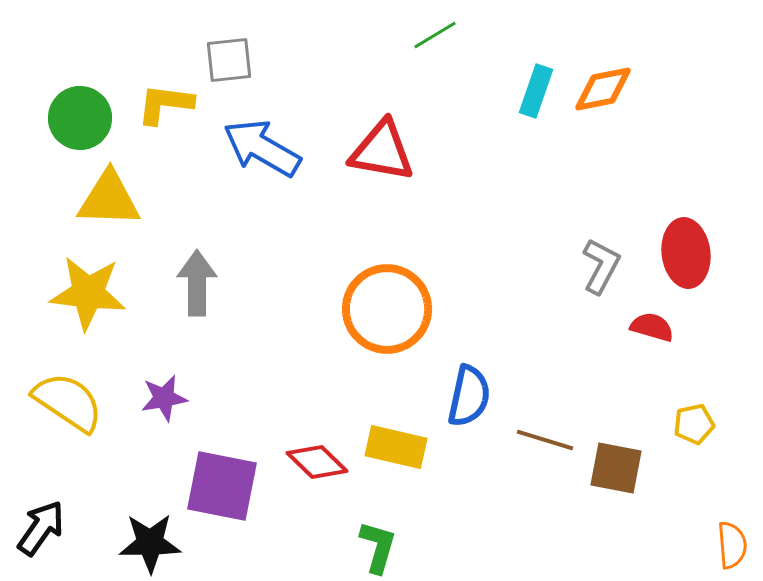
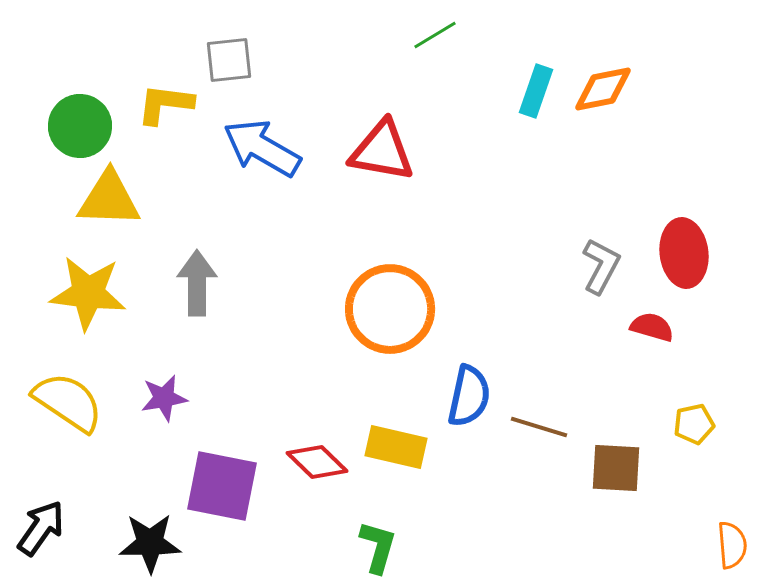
green circle: moved 8 px down
red ellipse: moved 2 px left
orange circle: moved 3 px right
brown line: moved 6 px left, 13 px up
brown square: rotated 8 degrees counterclockwise
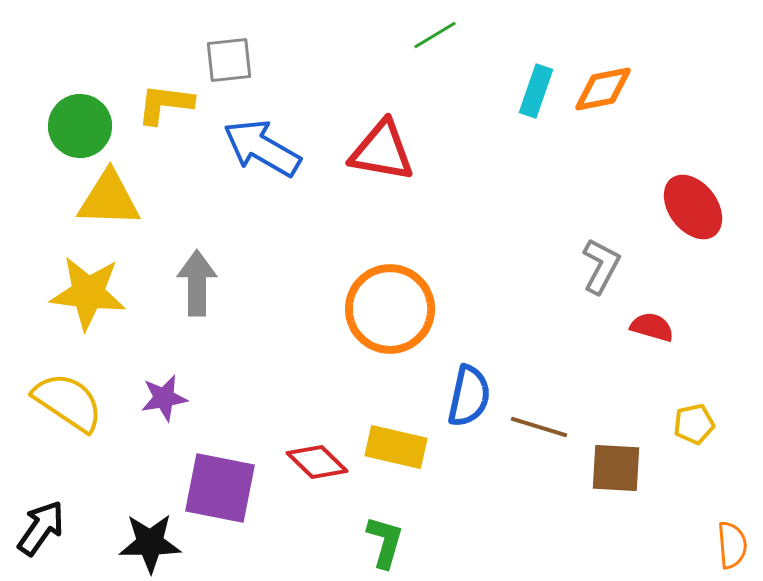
red ellipse: moved 9 px right, 46 px up; rotated 30 degrees counterclockwise
purple square: moved 2 px left, 2 px down
green L-shape: moved 7 px right, 5 px up
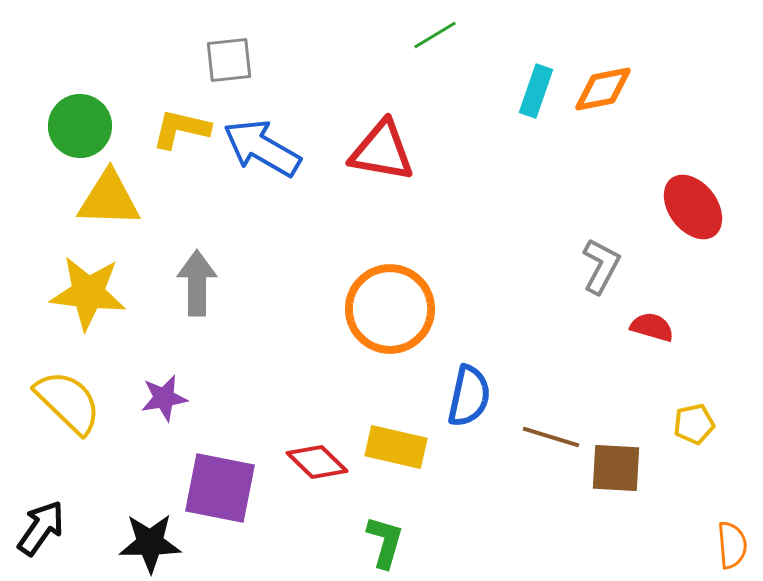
yellow L-shape: moved 16 px right, 25 px down; rotated 6 degrees clockwise
yellow semicircle: rotated 10 degrees clockwise
brown line: moved 12 px right, 10 px down
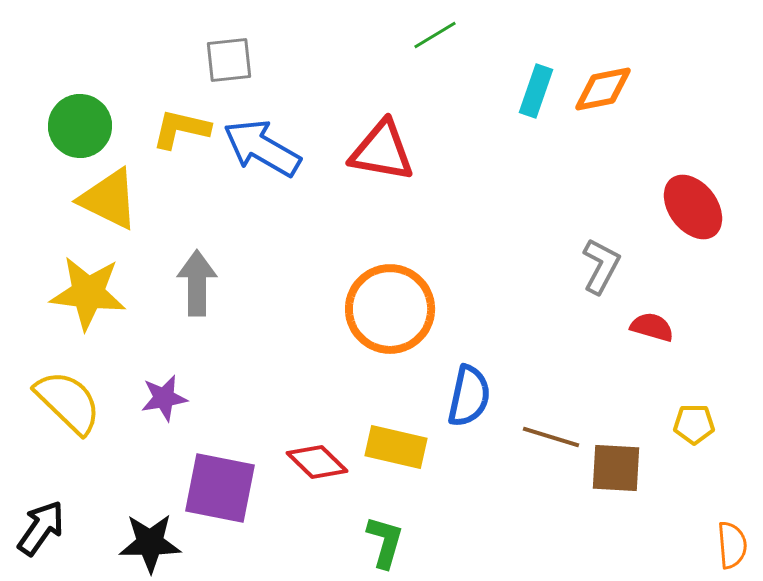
yellow triangle: rotated 24 degrees clockwise
yellow pentagon: rotated 12 degrees clockwise
